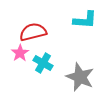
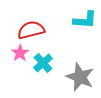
red semicircle: moved 2 px left, 2 px up
cyan cross: rotated 18 degrees clockwise
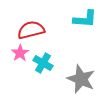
cyan L-shape: moved 1 px up
cyan cross: rotated 18 degrees counterclockwise
gray star: moved 1 px right, 2 px down
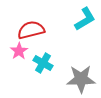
cyan L-shape: rotated 35 degrees counterclockwise
pink star: moved 1 px left, 2 px up
gray star: rotated 24 degrees counterclockwise
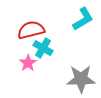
cyan L-shape: moved 2 px left
pink star: moved 9 px right, 12 px down
cyan cross: moved 15 px up
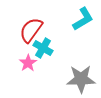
red semicircle: rotated 40 degrees counterclockwise
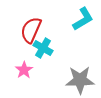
red semicircle: rotated 12 degrees counterclockwise
pink star: moved 4 px left, 7 px down
gray star: moved 1 px left, 1 px down
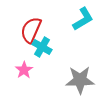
cyan cross: moved 1 px left, 1 px up
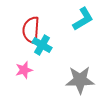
red semicircle: rotated 20 degrees counterclockwise
cyan cross: moved 2 px up
pink star: rotated 18 degrees clockwise
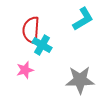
pink star: moved 1 px right
